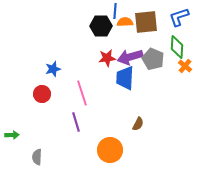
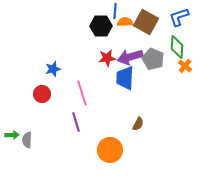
brown square: rotated 35 degrees clockwise
gray semicircle: moved 10 px left, 17 px up
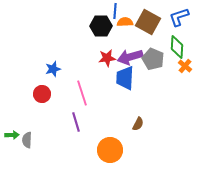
brown square: moved 2 px right
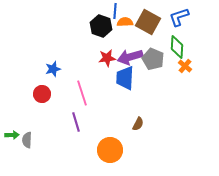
black hexagon: rotated 20 degrees clockwise
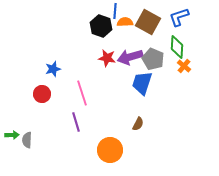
red star: rotated 18 degrees clockwise
orange cross: moved 1 px left
blue trapezoid: moved 17 px right, 5 px down; rotated 15 degrees clockwise
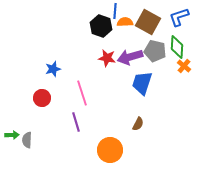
gray pentagon: moved 2 px right, 8 px up; rotated 10 degrees counterclockwise
red circle: moved 4 px down
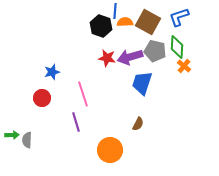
blue star: moved 1 px left, 3 px down
pink line: moved 1 px right, 1 px down
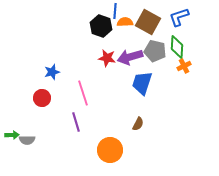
orange cross: rotated 24 degrees clockwise
pink line: moved 1 px up
gray semicircle: rotated 91 degrees counterclockwise
